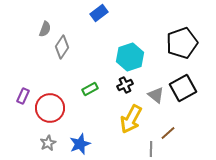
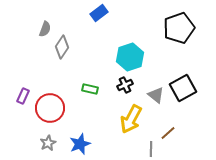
black pentagon: moved 3 px left, 15 px up
green rectangle: rotated 42 degrees clockwise
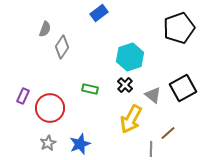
black cross: rotated 21 degrees counterclockwise
gray triangle: moved 3 px left
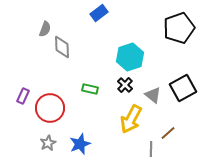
gray diamond: rotated 35 degrees counterclockwise
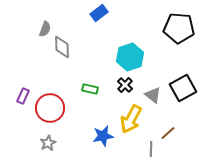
black pentagon: rotated 24 degrees clockwise
blue star: moved 23 px right, 8 px up; rotated 10 degrees clockwise
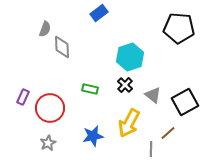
black square: moved 2 px right, 14 px down
purple rectangle: moved 1 px down
yellow arrow: moved 2 px left, 4 px down
blue star: moved 10 px left
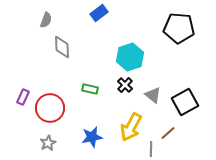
gray semicircle: moved 1 px right, 9 px up
yellow arrow: moved 2 px right, 4 px down
blue star: moved 1 px left, 1 px down
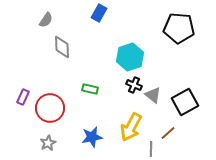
blue rectangle: rotated 24 degrees counterclockwise
gray semicircle: rotated 14 degrees clockwise
black cross: moved 9 px right; rotated 21 degrees counterclockwise
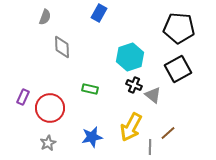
gray semicircle: moved 1 px left, 3 px up; rotated 14 degrees counterclockwise
black square: moved 7 px left, 33 px up
gray line: moved 1 px left, 2 px up
